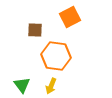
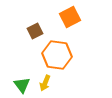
brown square: moved 1 px down; rotated 28 degrees counterclockwise
orange hexagon: moved 1 px right, 1 px up
yellow arrow: moved 6 px left, 3 px up
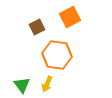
brown square: moved 2 px right, 4 px up
yellow arrow: moved 2 px right, 1 px down
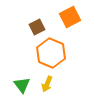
orange hexagon: moved 6 px left, 2 px up; rotated 16 degrees clockwise
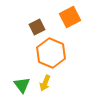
yellow arrow: moved 2 px left, 1 px up
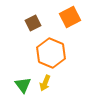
brown square: moved 4 px left, 4 px up
green triangle: moved 1 px right
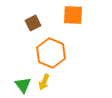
orange square: moved 3 px right, 2 px up; rotated 30 degrees clockwise
yellow arrow: moved 1 px left, 1 px up
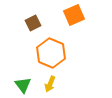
orange square: moved 1 px right; rotated 25 degrees counterclockwise
yellow arrow: moved 6 px right, 2 px down
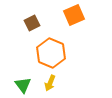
brown square: moved 1 px left
yellow arrow: moved 1 px up
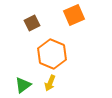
orange hexagon: moved 1 px right, 1 px down
green triangle: rotated 30 degrees clockwise
